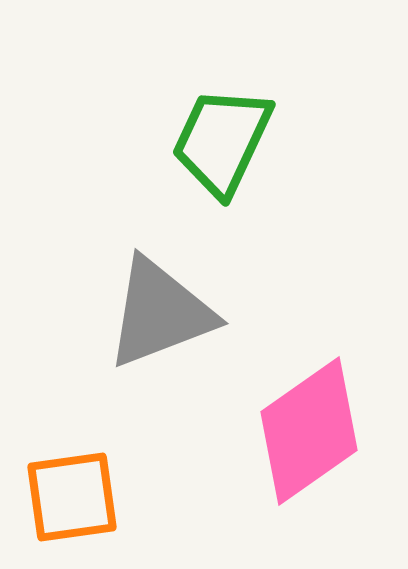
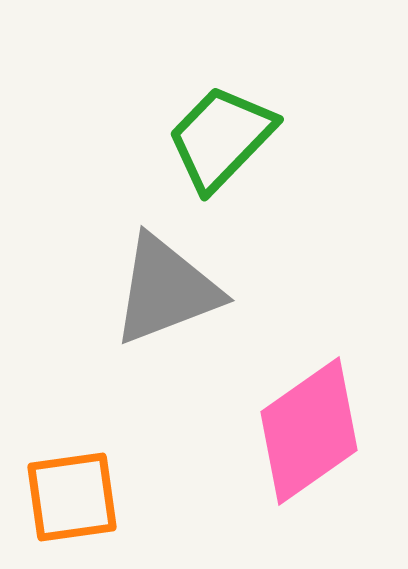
green trapezoid: moved 1 px left, 3 px up; rotated 19 degrees clockwise
gray triangle: moved 6 px right, 23 px up
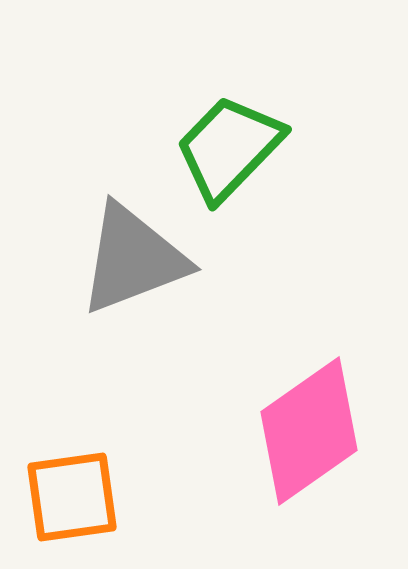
green trapezoid: moved 8 px right, 10 px down
gray triangle: moved 33 px left, 31 px up
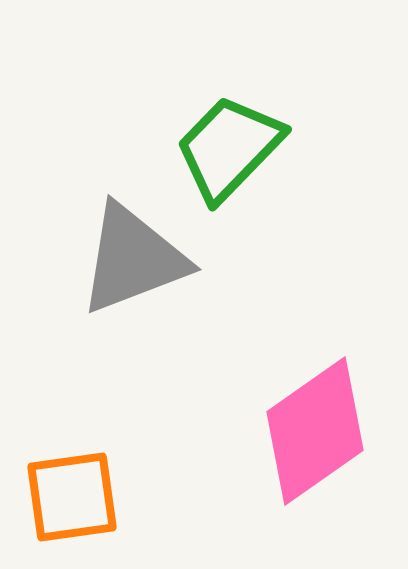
pink diamond: moved 6 px right
